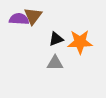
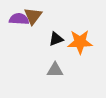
gray triangle: moved 7 px down
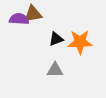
brown triangle: moved 2 px up; rotated 42 degrees clockwise
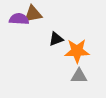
orange star: moved 3 px left, 9 px down
gray triangle: moved 24 px right, 6 px down
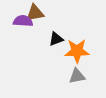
brown triangle: moved 2 px right, 1 px up
purple semicircle: moved 4 px right, 2 px down
gray triangle: moved 2 px left; rotated 12 degrees counterclockwise
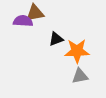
gray triangle: moved 3 px right
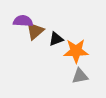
brown triangle: moved 18 px down; rotated 30 degrees counterclockwise
orange star: moved 1 px left
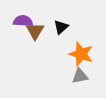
brown triangle: rotated 18 degrees counterclockwise
black triangle: moved 5 px right, 12 px up; rotated 21 degrees counterclockwise
orange star: moved 5 px right, 3 px down; rotated 20 degrees clockwise
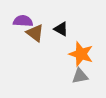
black triangle: moved 2 px down; rotated 49 degrees counterclockwise
brown triangle: moved 2 px down; rotated 24 degrees counterclockwise
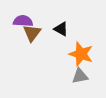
brown triangle: moved 3 px left; rotated 30 degrees clockwise
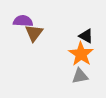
black triangle: moved 25 px right, 7 px down
brown triangle: moved 2 px right
orange star: rotated 15 degrees clockwise
